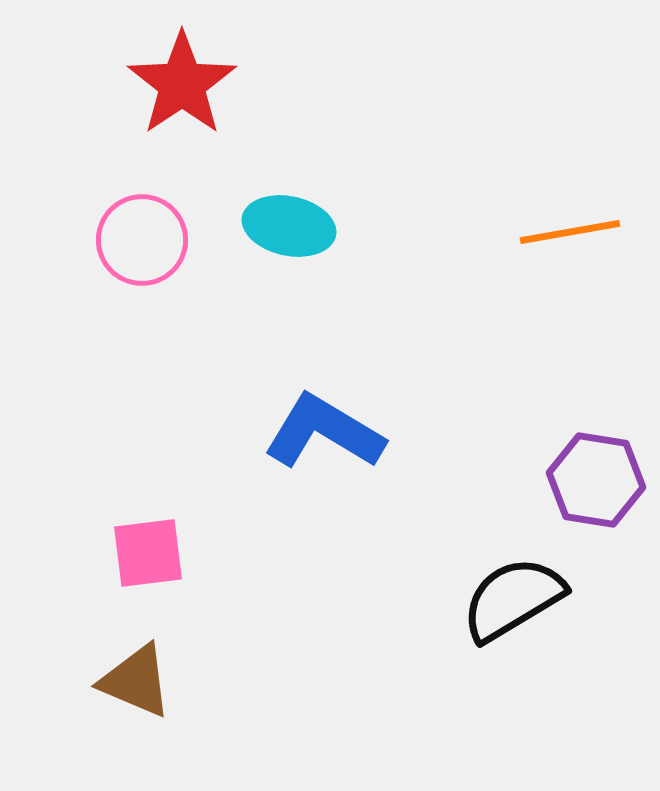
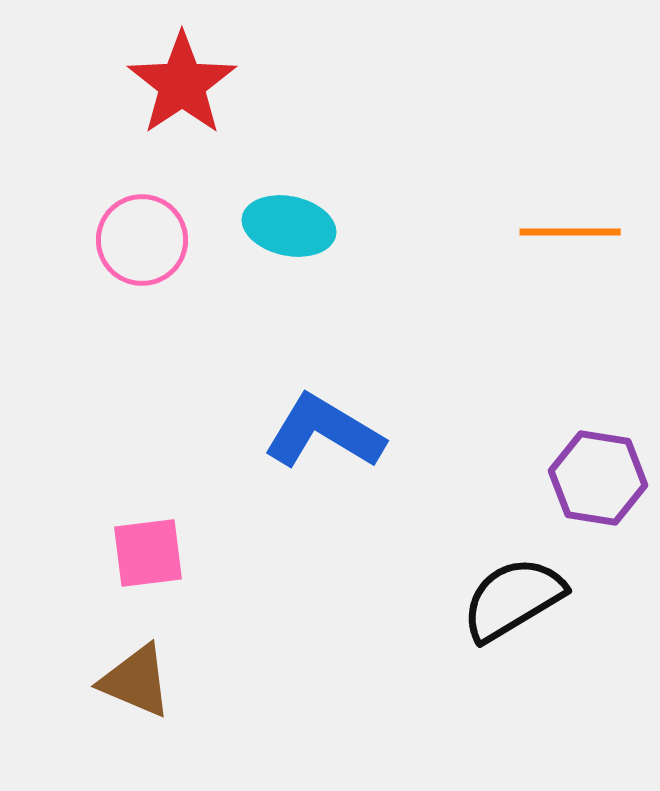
orange line: rotated 10 degrees clockwise
purple hexagon: moved 2 px right, 2 px up
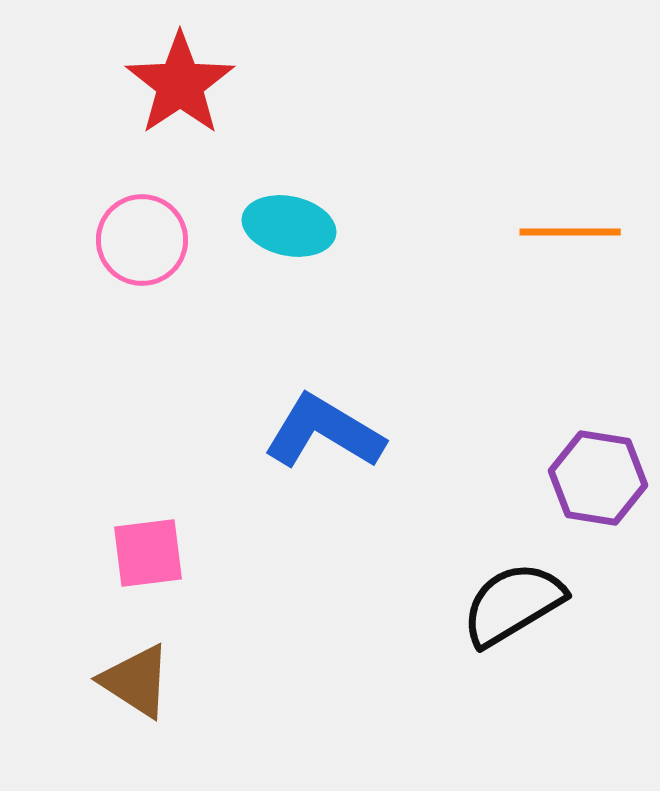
red star: moved 2 px left
black semicircle: moved 5 px down
brown triangle: rotated 10 degrees clockwise
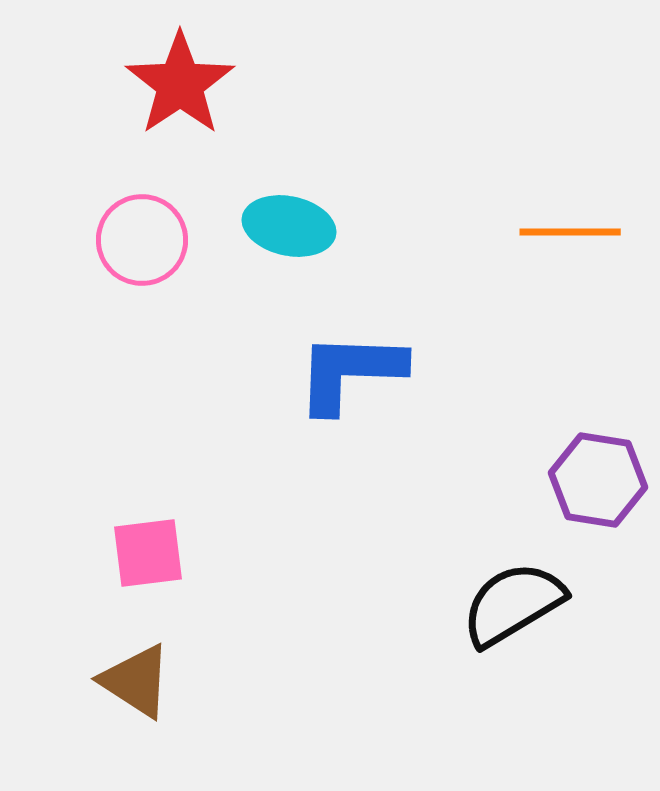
blue L-shape: moved 26 px right, 60 px up; rotated 29 degrees counterclockwise
purple hexagon: moved 2 px down
